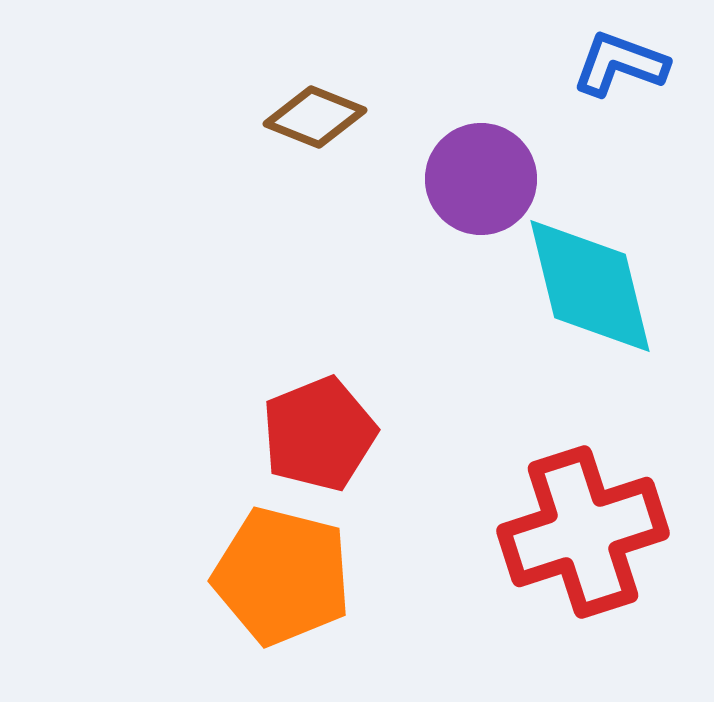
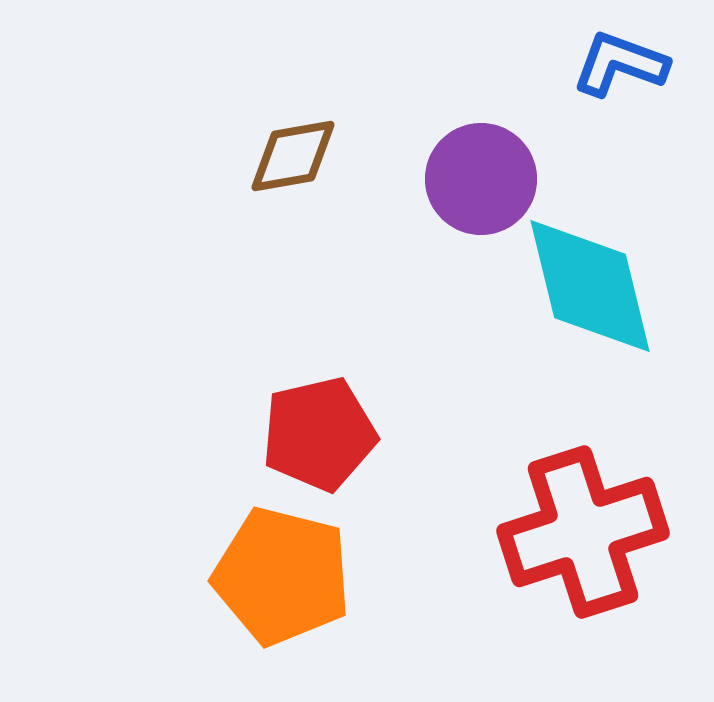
brown diamond: moved 22 px left, 39 px down; rotated 32 degrees counterclockwise
red pentagon: rotated 9 degrees clockwise
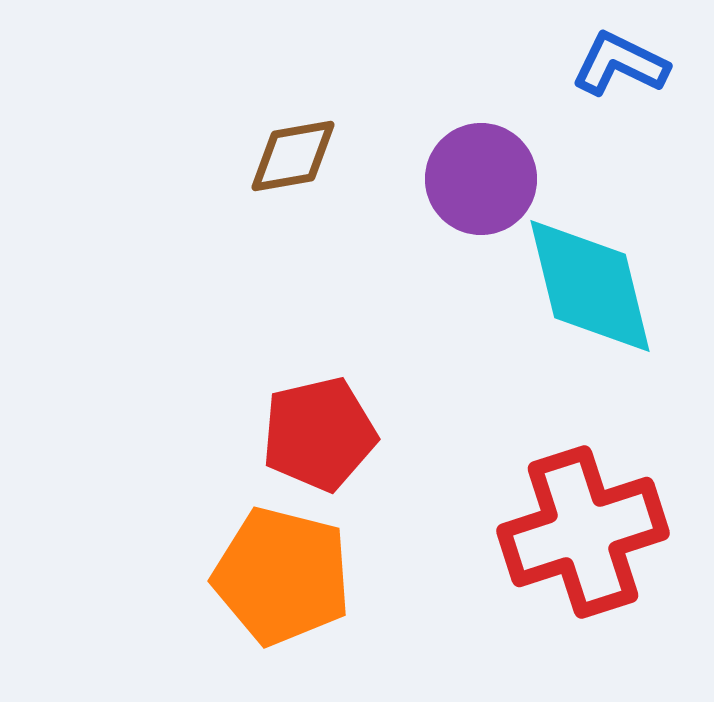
blue L-shape: rotated 6 degrees clockwise
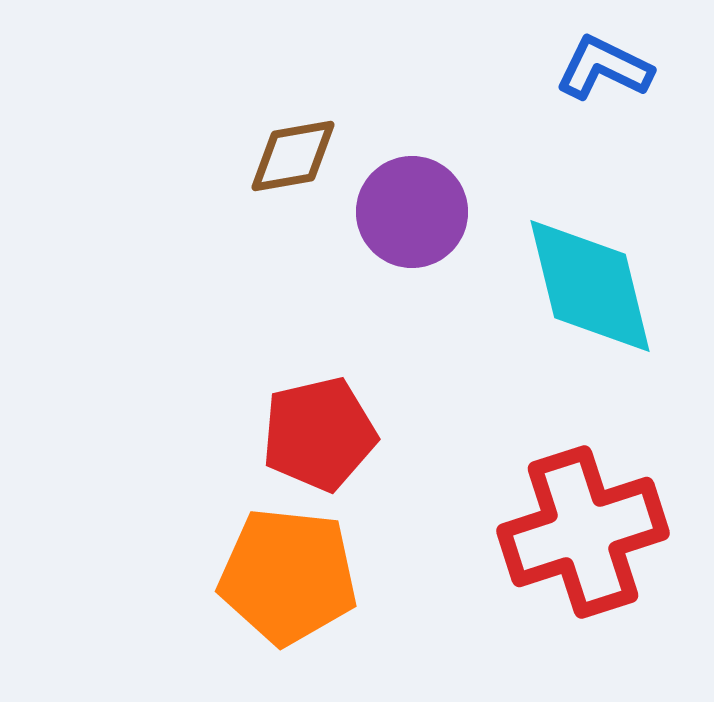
blue L-shape: moved 16 px left, 4 px down
purple circle: moved 69 px left, 33 px down
orange pentagon: moved 6 px right; rotated 8 degrees counterclockwise
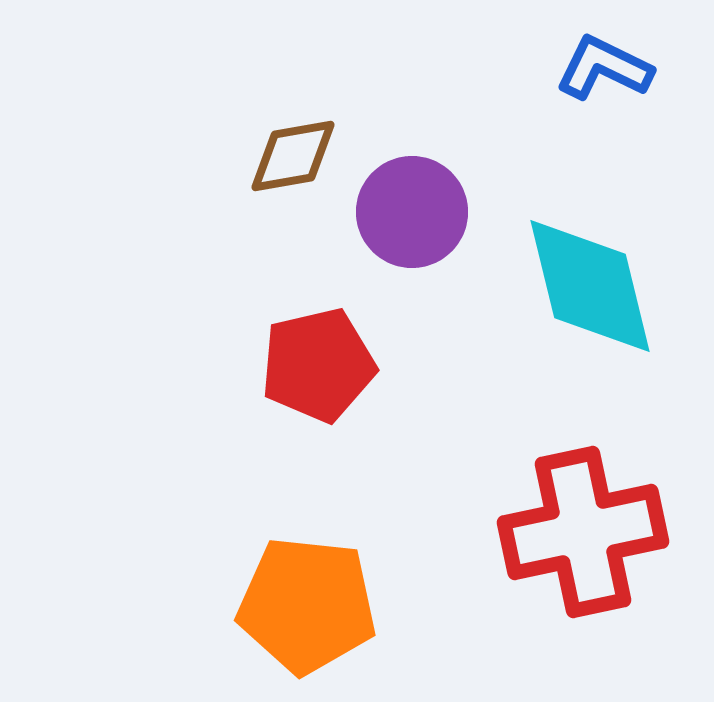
red pentagon: moved 1 px left, 69 px up
red cross: rotated 6 degrees clockwise
orange pentagon: moved 19 px right, 29 px down
